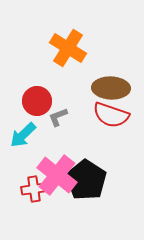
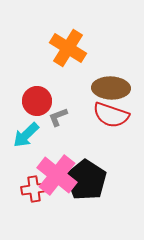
cyan arrow: moved 3 px right
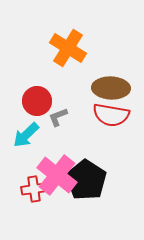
red semicircle: rotated 9 degrees counterclockwise
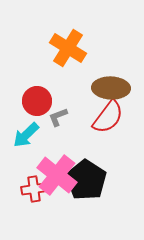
red semicircle: moved 3 px left, 2 px down; rotated 63 degrees counterclockwise
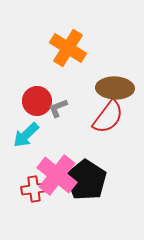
brown ellipse: moved 4 px right
gray L-shape: moved 9 px up
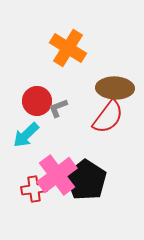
pink cross: rotated 15 degrees clockwise
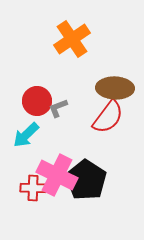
orange cross: moved 4 px right, 9 px up; rotated 24 degrees clockwise
pink cross: rotated 27 degrees counterclockwise
red cross: moved 1 px left, 1 px up; rotated 10 degrees clockwise
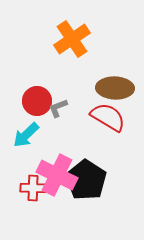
red semicircle: rotated 96 degrees counterclockwise
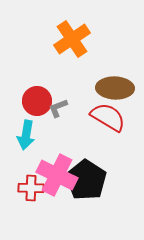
cyan arrow: rotated 36 degrees counterclockwise
red cross: moved 2 px left
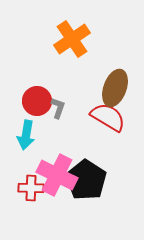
brown ellipse: rotated 72 degrees counterclockwise
gray L-shape: rotated 130 degrees clockwise
